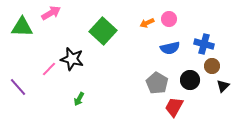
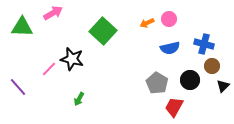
pink arrow: moved 2 px right
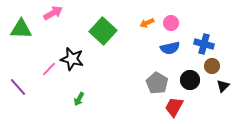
pink circle: moved 2 px right, 4 px down
green triangle: moved 1 px left, 2 px down
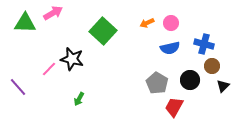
green triangle: moved 4 px right, 6 px up
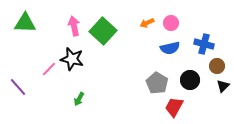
pink arrow: moved 21 px right, 13 px down; rotated 72 degrees counterclockwise
brown circle: moved 5 px right
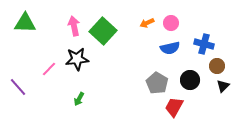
black star: moved 5 px right; rotated 20 degrees counterclockwise
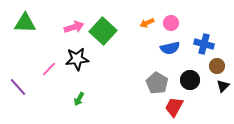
pink arrow: moved 1 px down; rotated 84 degrees clockwise
